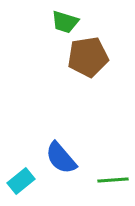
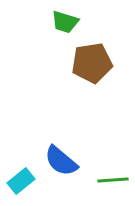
brown pentagon: moved 4 px right, 6 px down
blue semicircle: moved 3 px down; rotated 9 degrees counterclockwise
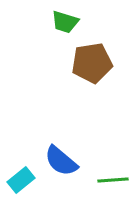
cyan rectangle: moved 1 px up
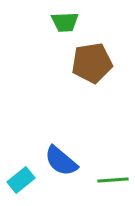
green trapezoid: rotated 20 degrees counterclockwise
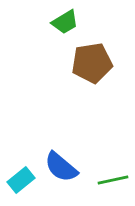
green trapezoid: rotated 28 degrees counterclockwise
blue semicircle: moved 6 px down
green line: rotated 8 degrees counterclockwise
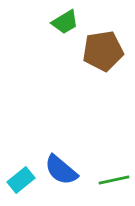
brown pentagon: moved 11 px right, 12 px up
blue semicircle: moved 3 px down
green line: moved 1 px right
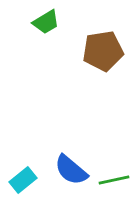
green trapezoid: moved 19 px left
blue semicircle: moved 10 px right
cyan rectangle: moved 2 px right
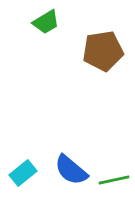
cyan rectangle: moved 7 px up
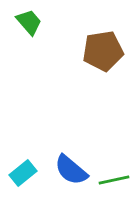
green trapezoid: moved 17 px left; rotated 100 degrees counterclockwise
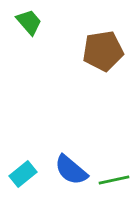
cyan rectangle: moved 1 px down
